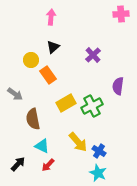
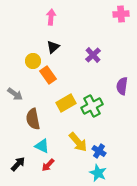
yellow circle: moved 2 px right, 1 px down
purple semicircle: moved 4 px right
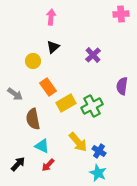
orange rectangle: moved 12 px down
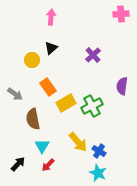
black triangle: moved 2 px left, 1 px down
yellow circle: moved 1 px left, 1 px up
cyan triangle: rotated 35 degrees clockwise
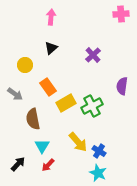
yellow circle: moved 7 px left, 5 px down
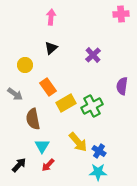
black arrow: moved 1 px right, 1 px down
cyan star: moved 1 px up; rotated 24 degrees counterclockwise
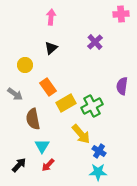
purple cross: moved 2 px right, 13 px up
yellow arrow: moved 3 px right, 8 px up
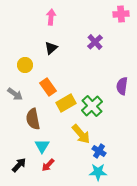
green cross: rotated 15 degrees counterclockwise
